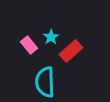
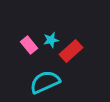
cyan star: moved 3 px down; rotated 21 degrees clockwise
cyan semicircle: rotated 68 degrees clockwise
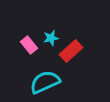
cyan star: moved 2 px up
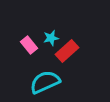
red rectangle: moved 4 px left
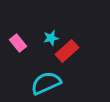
pink rectangle: moved 11 px left, 2 px up
cyan semicircle: moved 1 px right, 1 px down
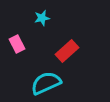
cyan star: moved 9 px left, 20 px up
pink rectangle: moved 1 px left, 1 px down; rotated 12 degrees clockwise
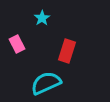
cyan star: rotated 21 degrees counterclockwise
red rectangle: rotated 30 degrees counterclockwise
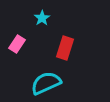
pink rectangle: rotated 60 degrees clockwise
red rectangle: moved 2 px left, 3 px up
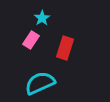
pink rectangle: moved 14 px right, 4 px up
cyan semicircle: moved 6 px left
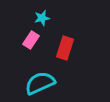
cyan star: rotated 21 degrees clockwise
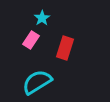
cyan star: rotated 21 degrees counterclockwise
cyan semicircle: moved 3 px left, 1 px up; rotated 8 degrees counterclockwise
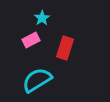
pink rectangle: rotated 30 degrees clockwise
cyan semicircle: moved 2 px up
